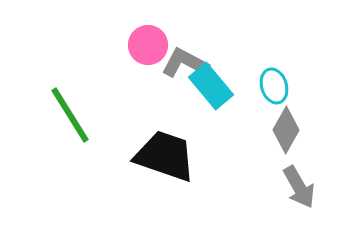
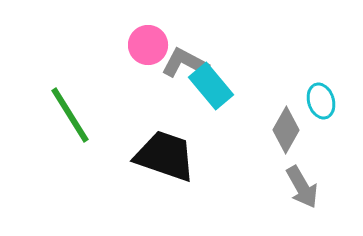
cyan ellipse: moved 47 px right, 15 px down
gray arrow: moved 3 px right
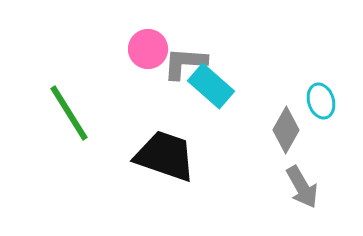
pink circle: moved 4 px down
gray L-shape: rotated 24 degrees counterclockwise
cyan rectangle: rotated 9 degrees counterclockwise
green line: moved 1 px left, 2 px up
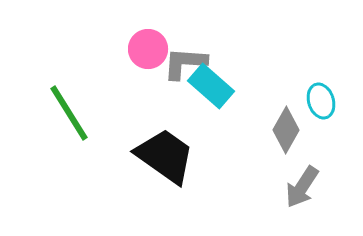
black trapezoid: rotated 16 degrees clockwise
gray arrow: rotated 63 degrees clockwise
